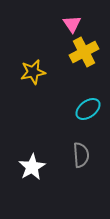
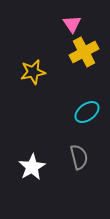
cyan ellipse: moved 1 px left, 3 px down
gray semicircle: moved 2 px left, 2 px down; rotated 10 degrees counterclockwise
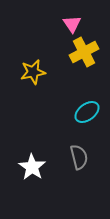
white star: rotated 8 degrees counterclockwise
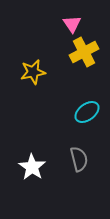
gray semicircle: moved 2 px down
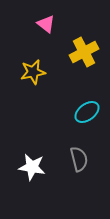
pink triangle: moved 26 px left; rotated 18 degrees counterclockwise
white star: rotated 24 degrees counterclockwise
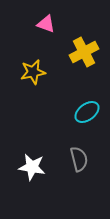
pink triangle: rotated 18 degrees counterclockwise
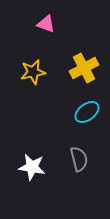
yellow cross: moved 16 px down
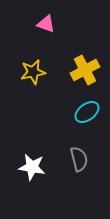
yellow cross: moved 1 px right, 2 px down
